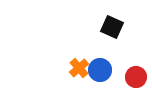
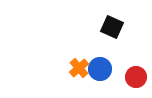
blue circle: moved 1 px up
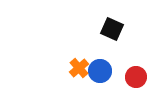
black square: moved 2 px down
blue circle: moved 2 px down
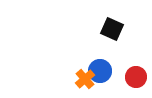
orange cross: moved 6 px right, 11 px down
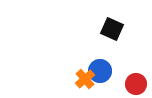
red circle: moved 7 px down
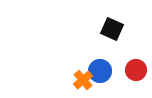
orange cross: moved 2 px left, 1 px down
red circle: moved 14 px up
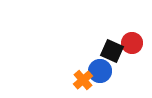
black square: moved 22 px down
red circle: moved 4 px left, 27 px up
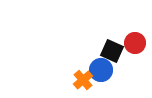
red circle: moved 3 px right
blue circle: moved 1 px right, 1 px up
